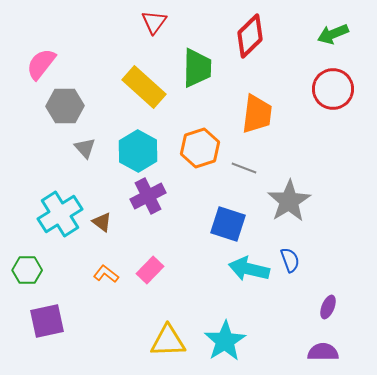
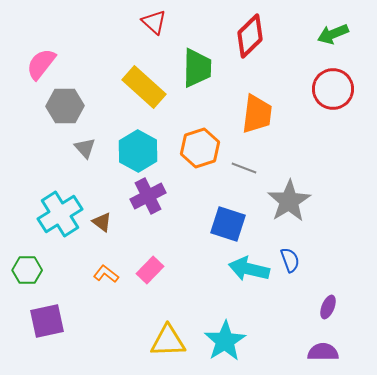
red triangle: rotated 24 degrees counterclockwise
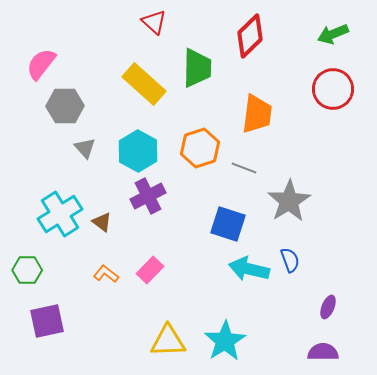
yellow rectangle: moved 3 px up
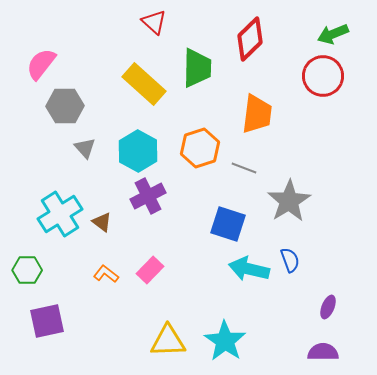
red diamond: moved 3 px down
red circle: moved 10 px left, 13 px up
cyan star: rotated 6 degrees counterclockwise
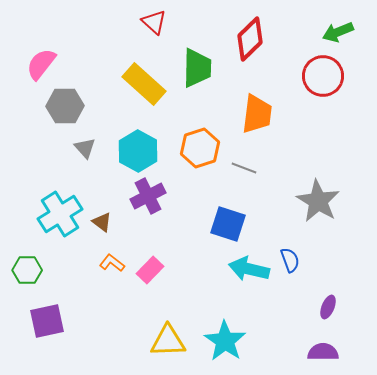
green arrow: moved 5 px right, 2 px up
gray star: moved 29 px right; rotated 9 degrees counterclockwise
orange L-shape: moved 6 px right, 11 px up
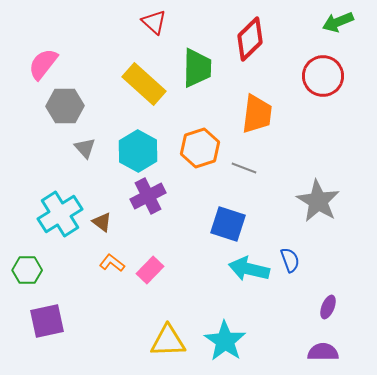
green arrow: moved 10 px up
pink semicircle: moved 2 px right
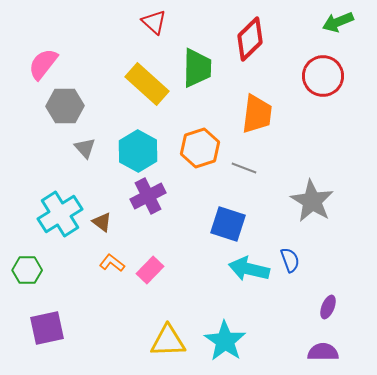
yellow rectangle: moved 3 px right
gray star: moved 6 px left
purple square: moved 7 px down
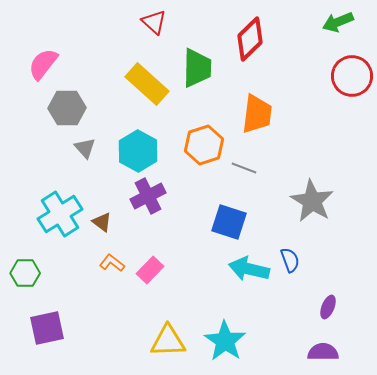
red circle: moved 29 px right
gray hexagon: moved 2 px right, 2 px down
orange hexagon: moved 4 px right, 3 px up
blue square: moved 1 px right, 2 px up
green hexagon: moved 2 px left, 3 px down
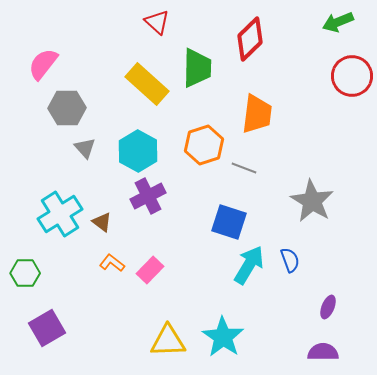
red triangle: moved 3 px right
cyan arrow: moved 4 px up; rotated 108 degrees clockwise
purple square: rotated 18 degrees counterclockwise
cyan star: moved 2 px left, 4 px up
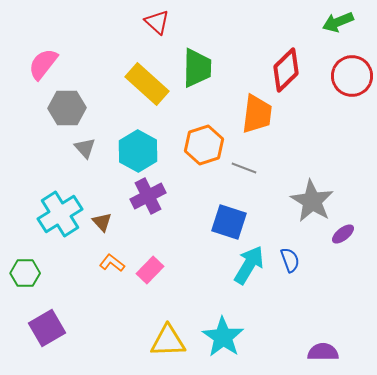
red diamond: moved 36 px right, 31 px down
brown triangle: rotated 10 degrees clockwise
purple ellipse: moved 15 px right, 73 px up; rotated 30 degrees clockwise
